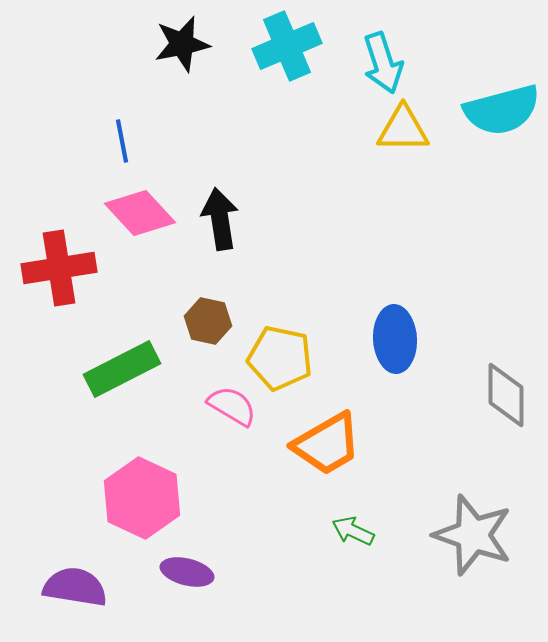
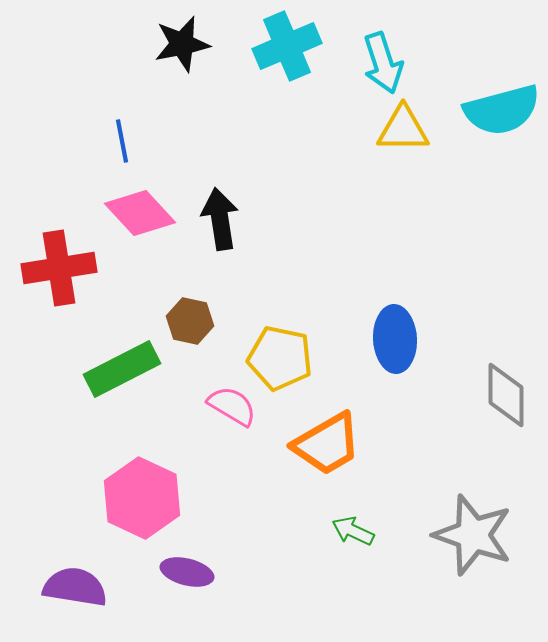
brown hexagon: moved 18 px left
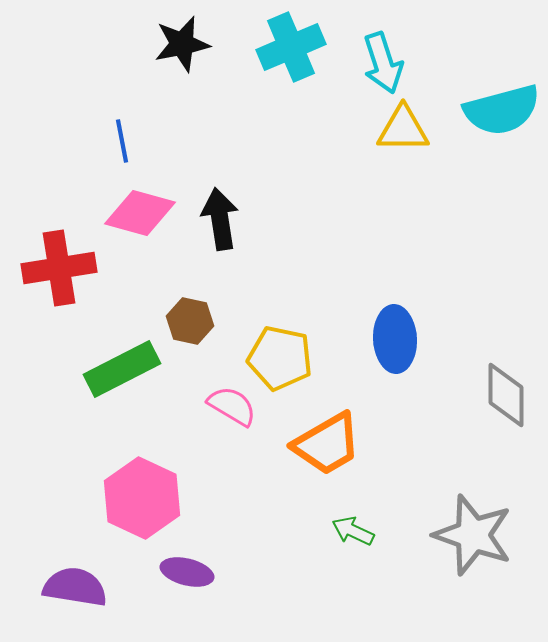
cyan cross: moved 4 px right, 1 px down
pink diamond: rotated 32 degrees counterclockwise
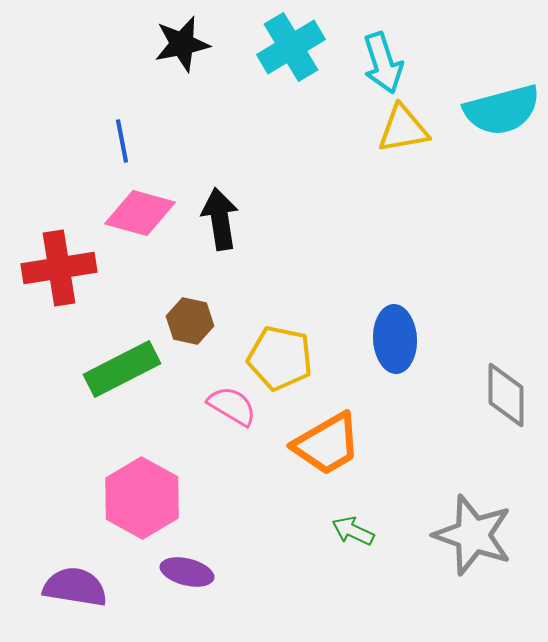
cyan cross: rotated 8 degrees counterclockwise
yellow triangle: rotated 10 degrees counterclockwise
pink hexagon: rotated 4 degrees clockwise
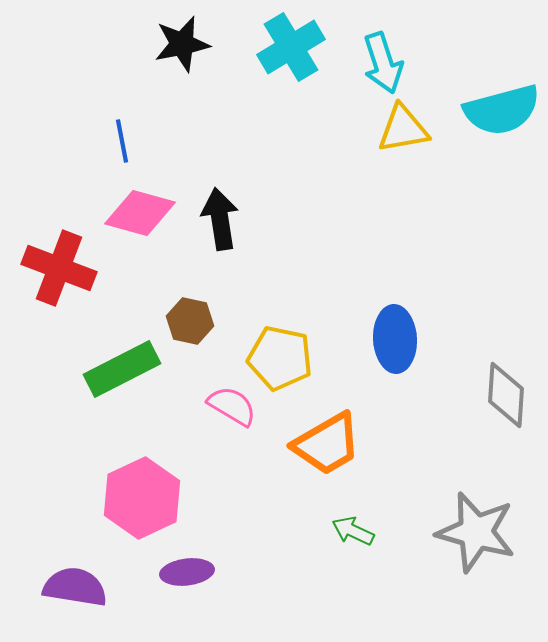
red cross: rotated 30 degrees clockwise
gray diamond: rotated 4 degrees clockwise
pink hexagon: rotated 6 degrees clockwise
gray star: moved 3 px right, 3 px up; rotated 4 degrees counterclockwise
purple ellipse: rotated 21 degrees counterclockwise
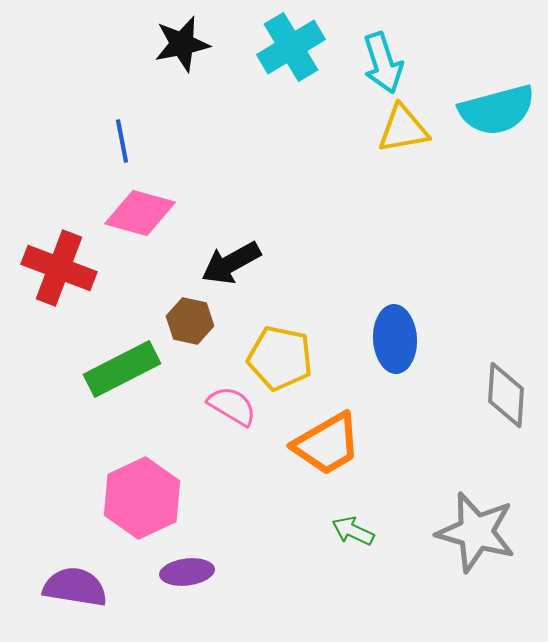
cyan semicircle: moved 5 px left
black arrow: moved 11 px right, 44 px down; rotated 110 degrees counterclockwise
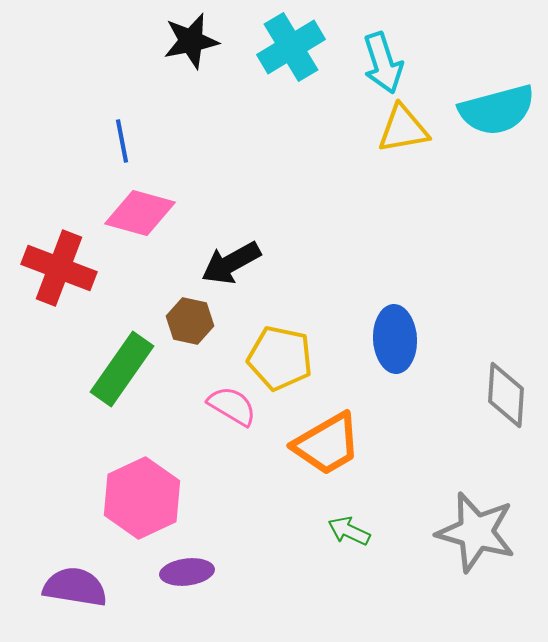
black star: moved 9 px right, 3 px up
green rectangle: rotated 28 degrees counterclockwise
green arrow: moved 4 px left
